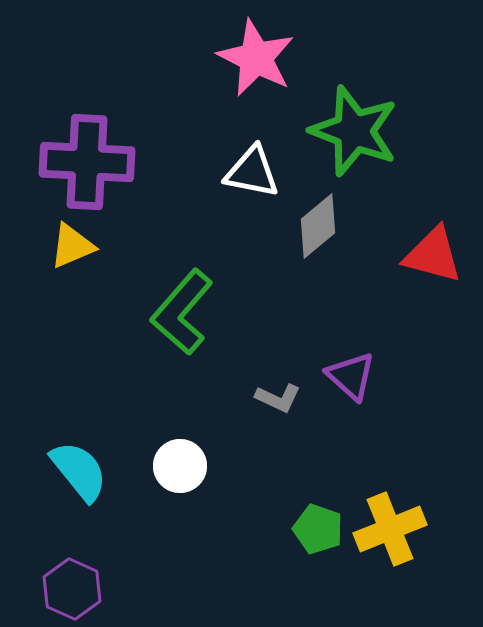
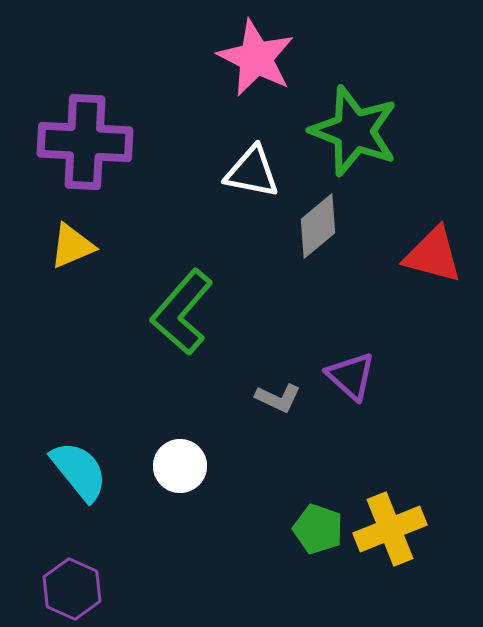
purple cross: moved 2 px left, 20 px up
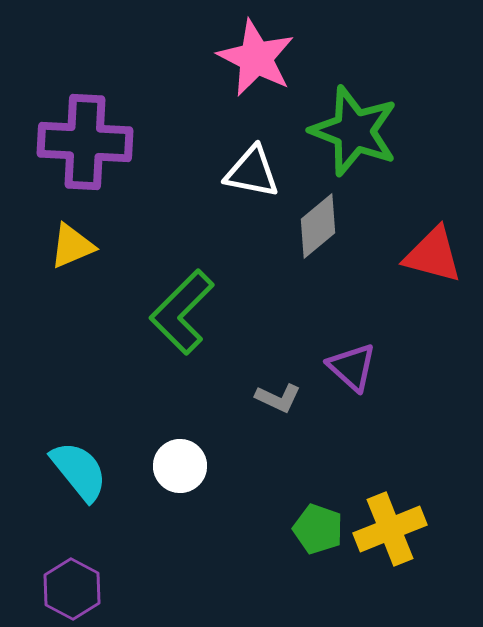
green L-shape: rotated 4 degrees clockwise
purple triangle: moved 1 px right, 9 px up
purple hexagon: rotated 4 degrees clockwise
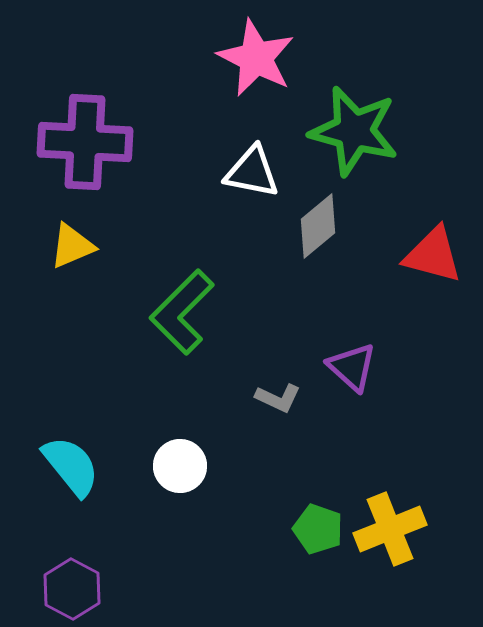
green star: rotated 6 degrees counterclockwise
cyan semicircle: moved 8 px left, 5 px up
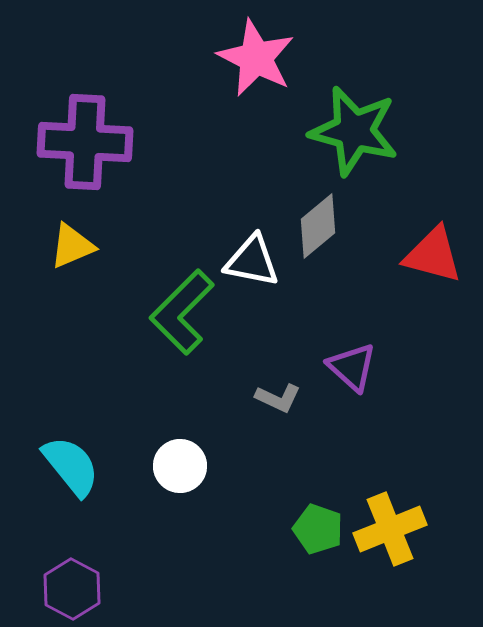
white triangle: moved 89 px down
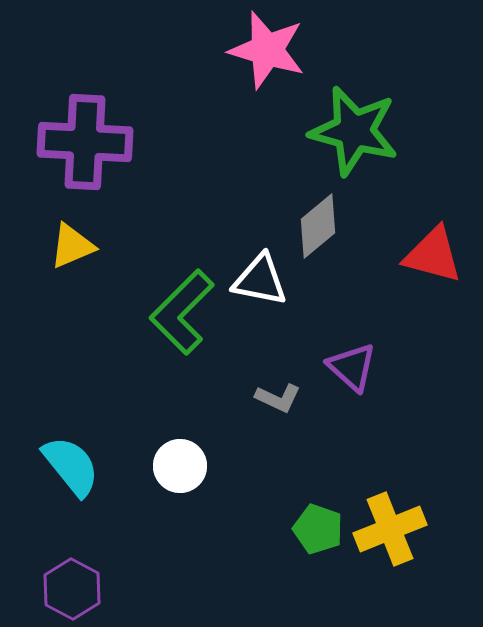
pink star: moved 11 px right, 8 px up; rotated 10 degrees counterclockwise
white triangle: moved 8 px right, 19 px down
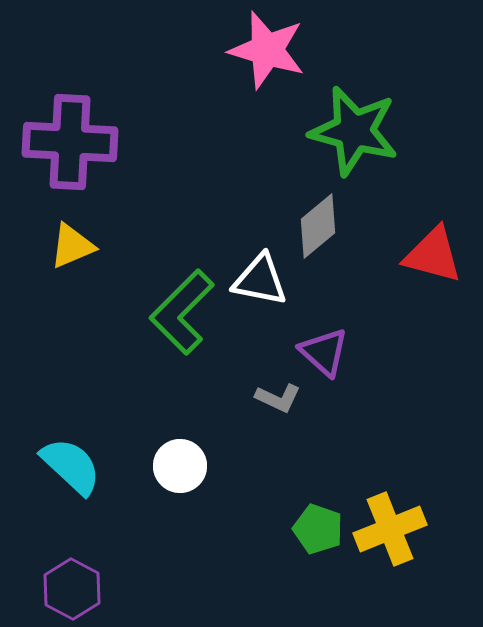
purple cross: moved 15 px left
purple triangle: moved 28 px left, 15 px up
cyan semicircle: rotated 8 degrees counterclockwise
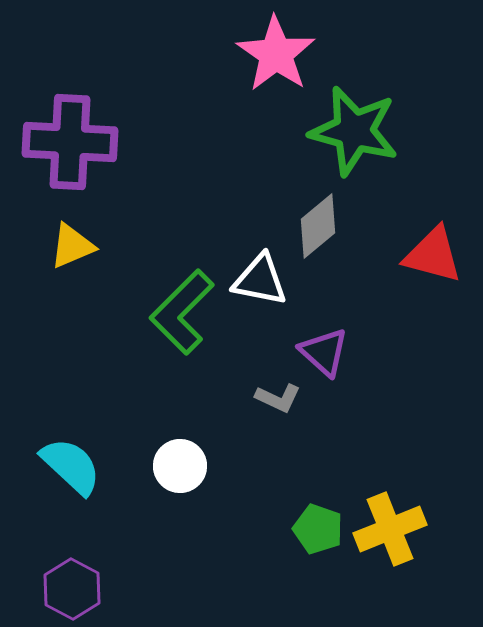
pink star: moved 9 px right, 4 px down; rotated 18 degrees clockwise
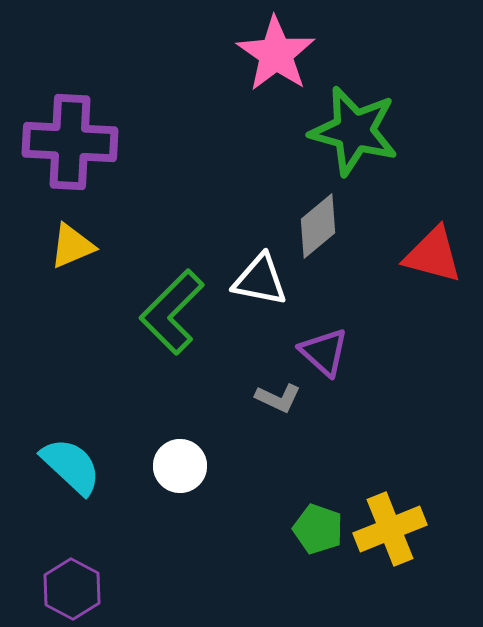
green L-shape: moved 10 px left
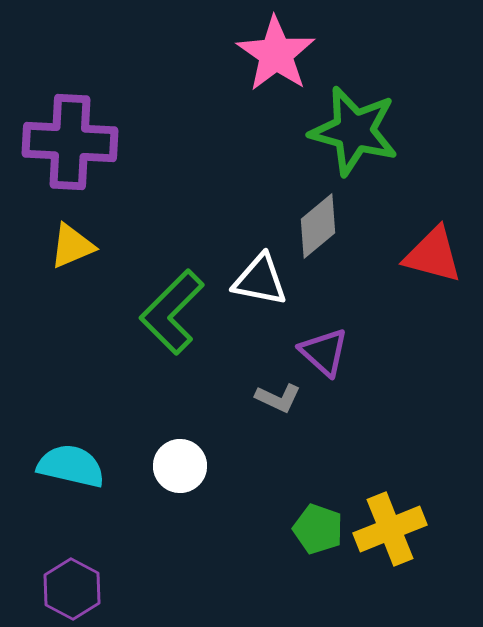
cyan semicircle: rotated 30 degrees counterclockwise
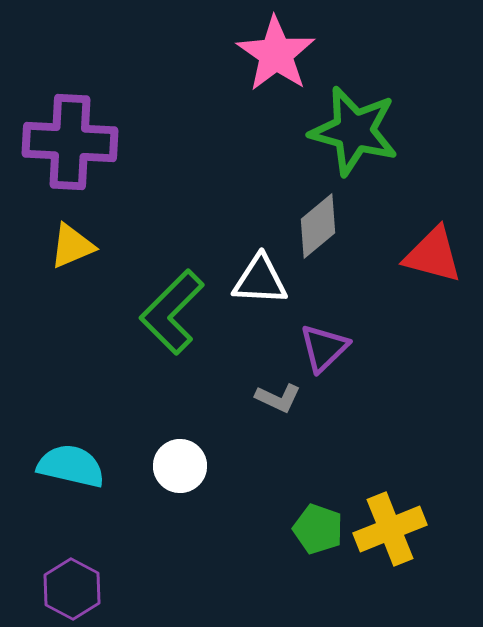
white triangle: rotated 8 degrees counterclockwise
purple triangle: moved 4 px up; rotated 34 degrees clockwise
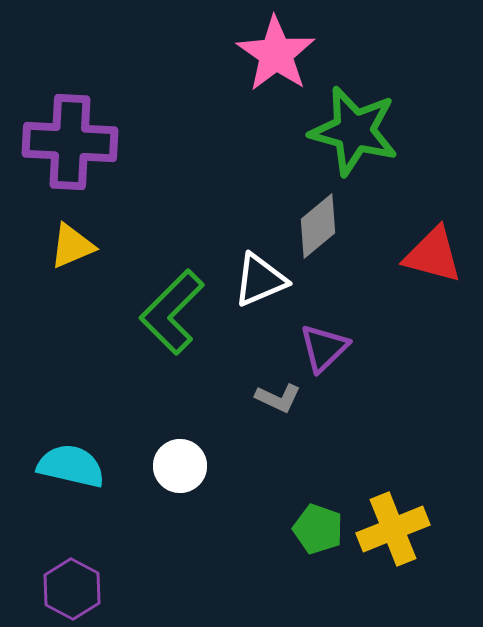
white triangle: rotated 26 degrees counterclockwise
yellow cross: moved 3 px right
